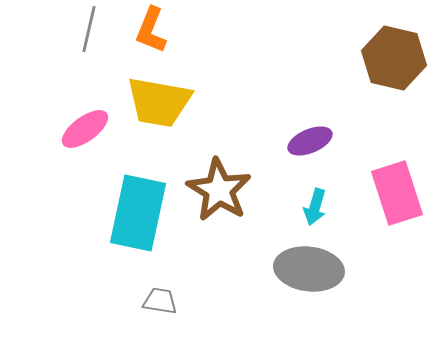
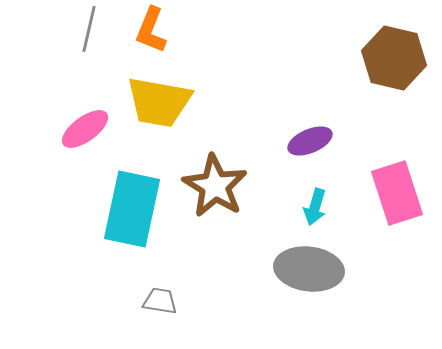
brown star: moved 4 px left, 4 px up
cyan rectangle: moved 6 px left, 4 px up
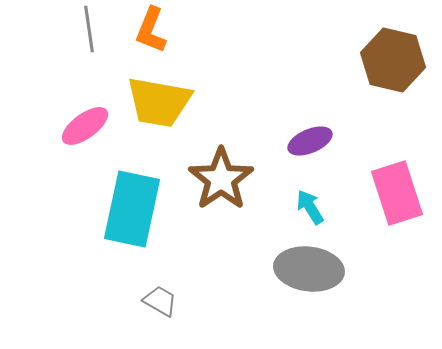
gray line: rotated 21 degrees counterclockwise
brown hexagon: moved 1 px left, 2 px down
pink ellipse: moved 3 px up
brown star: moved 6 px right, 7 px up; rotated 6 degrees clockwise
cyan arrow: moved 5 px left; rotated 132 degrees clockwise
gray trapezoid: rotated 21 degrees clockwise
